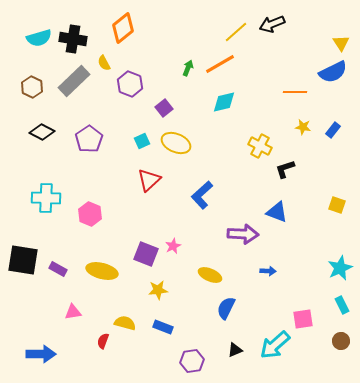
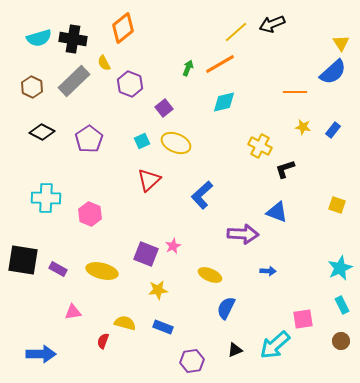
blue semicircle at (333, 72): rotated 16 degrees counterclockwise
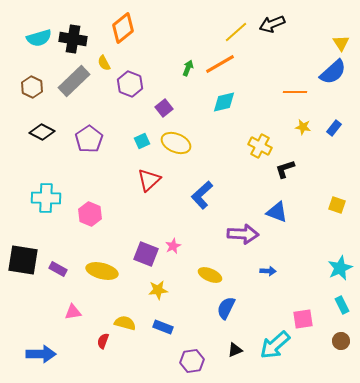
blue rectangle at (333, 130): moved 1 px right, 2 px up
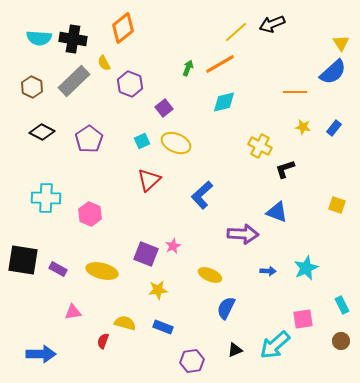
cyan semicircle at (39, 38): rotated 20 degrees clockwise
cyan star at (340, 268): moved 34 px left
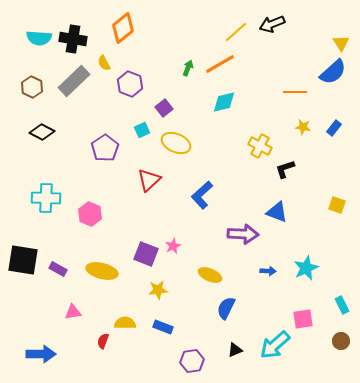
purple pentagon at (89, 139): moved 16 px right, 9 px down
cyan square at (142, 141): moved 11 px up
yellow semicircle at (125, 323): rotated 15 degrees counterclockwise
